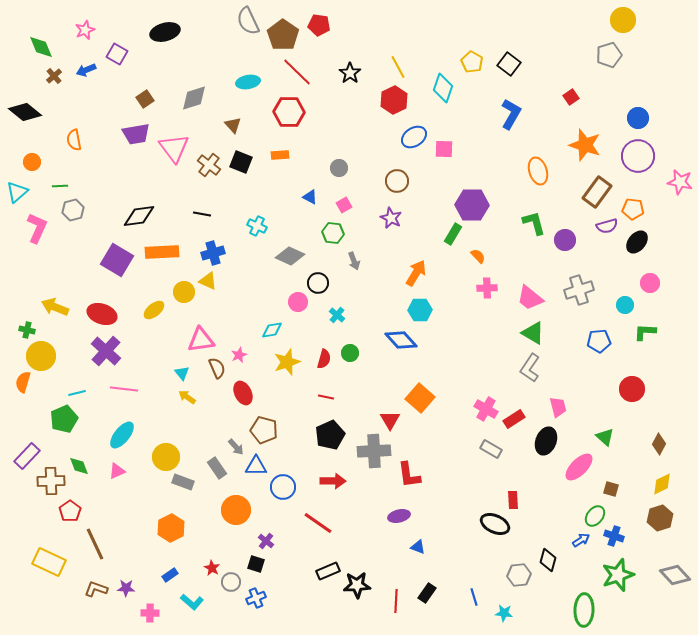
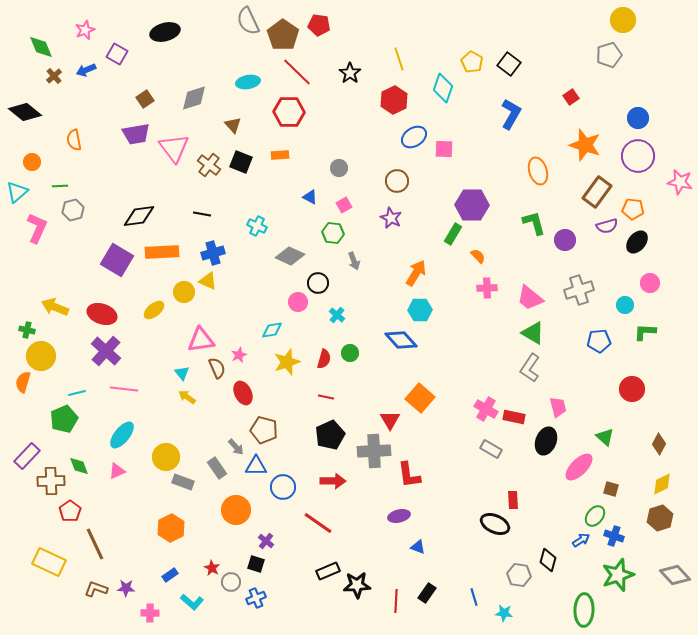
yellow line at (398, 67): moved 1 px right, 8 px up; rotated 10 degrees clockwise
red rectangle at (514, 419): moved 2 px up; rotated 45 degrees clockwise
gray hexagon at (519, 575): rotated 15 degrees clockwise
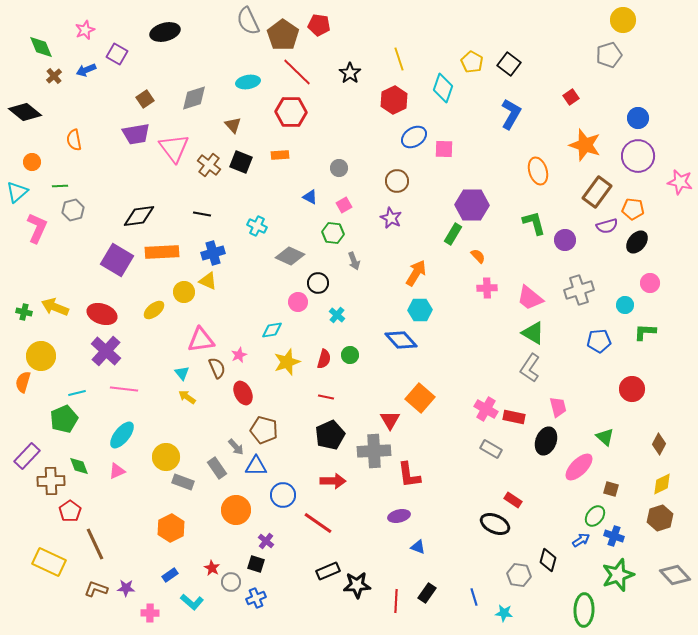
red hexagon at (289, 112): moved 2 px right
green cross at (27, 330): moved 3 px left, 18 px up
green circle at (350, 353): moved 2 px down
blue circle at (283, 487): moved 8 px down
red rectangle at (513, 500): rotated 54 degrees counterclockwise
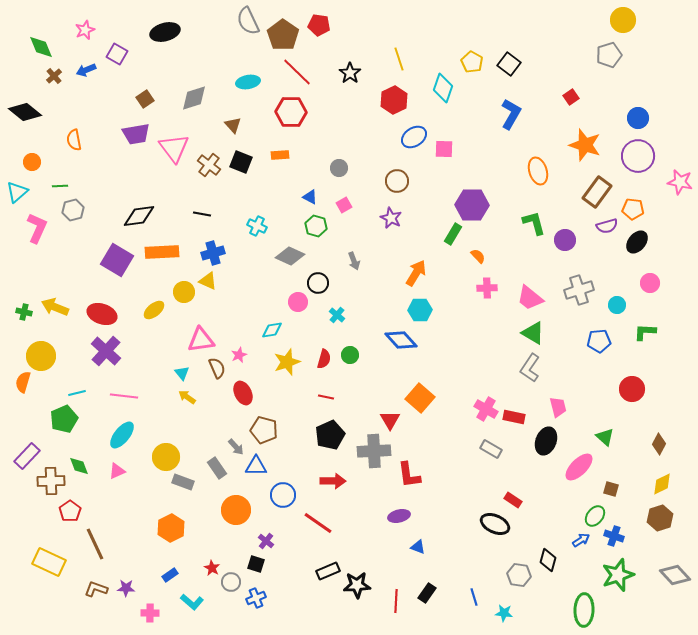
green hexagon at (333, 233): moved 17 px left, 7 px up; rotated 10 degrees clockwise
cyan circle at (625, 305): moved 8 px left
pink line at (124, 389): moved 7 px down
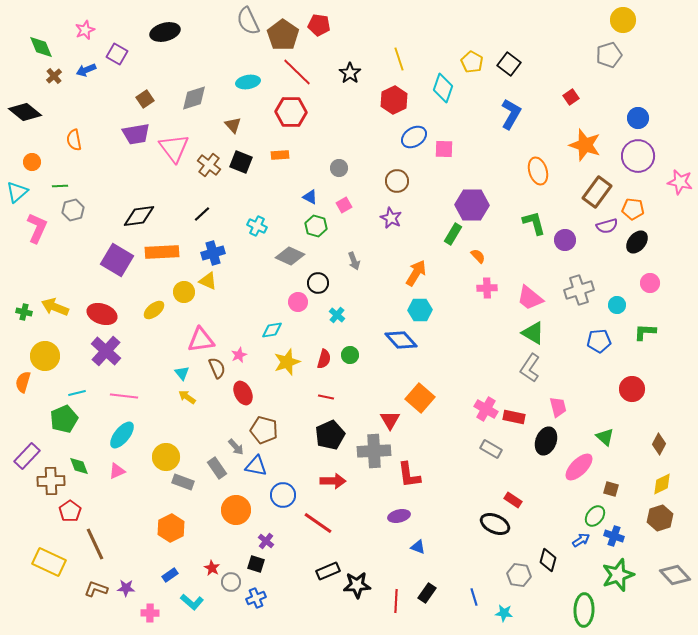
black line at (202, 214): rotated 54 degrees counterclockwise
yellow circle at (41, 356): moved 4 px right
blue triangle at (256, 466): rotated 10 degrees clockwise
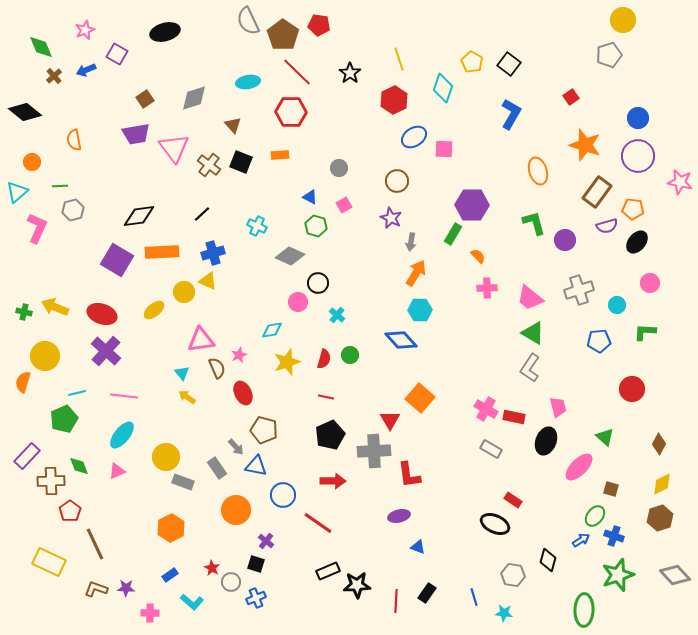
gray arrow at (354, 261): moved 57 px right, 19 px up; rotated 30 degrees clockwise
gray hexagon at (519, 575): moved 6 px left
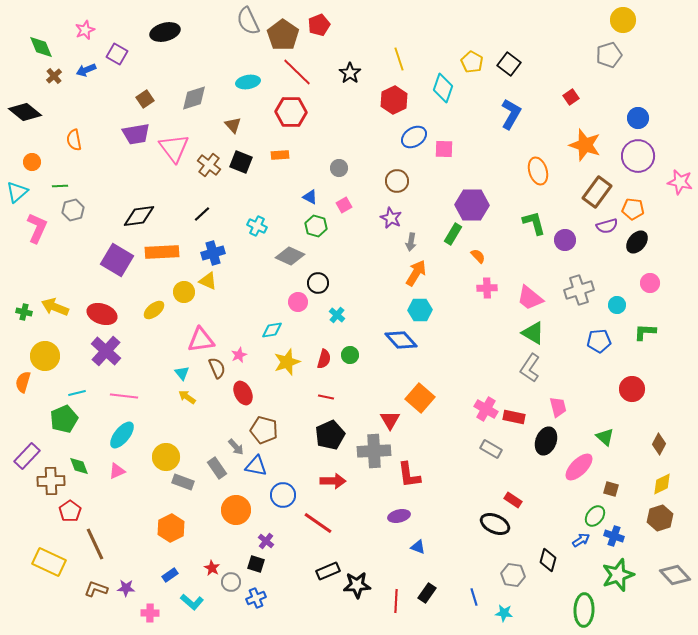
red pentagon at (319, 25): rotated 30 degrees counterclockwise
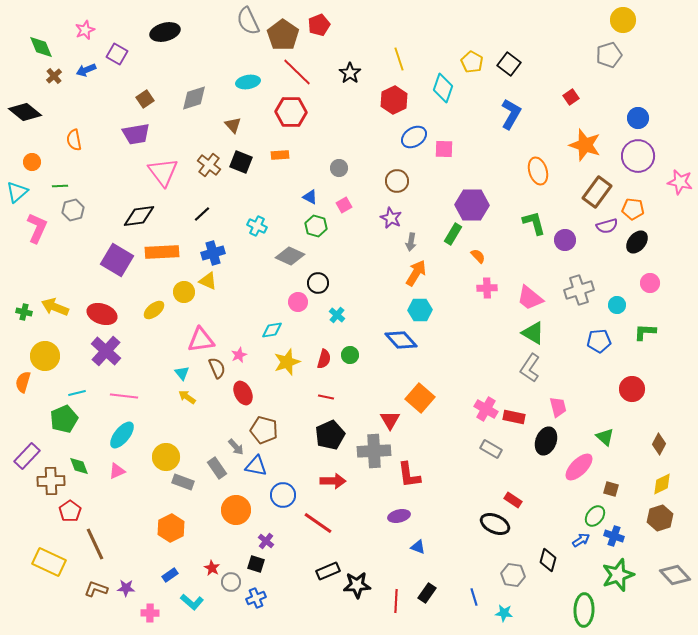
pink triangle at (174, 148): moved 11 px left, 24 px down
